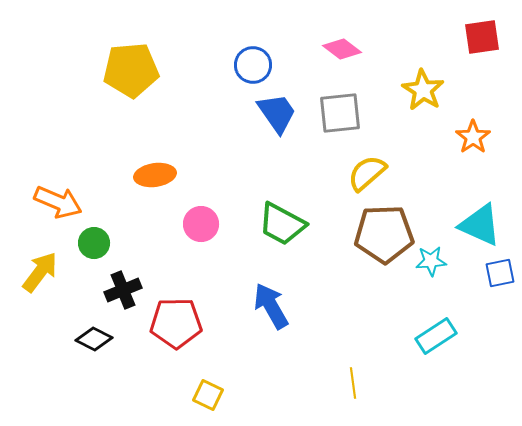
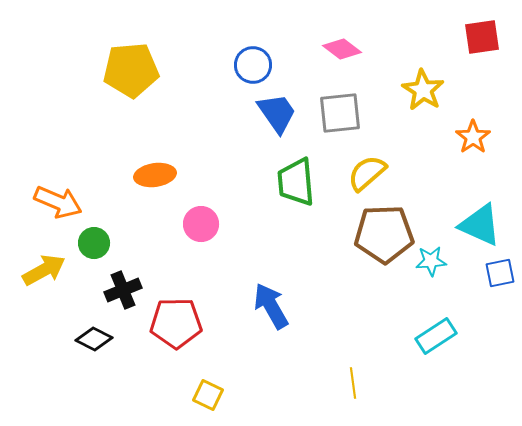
green trapezoid: moved 14 px right, 42 px up; rotated 57 degrees clockwise
yellow arrow: moved 4 px right, 2 px up; rotated 24 degrees clockwise
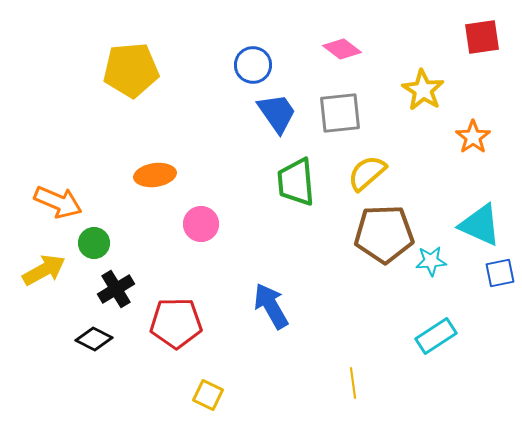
black cross: moved 7 px left, 1 px up; rotated 9 degrees counterclockwise
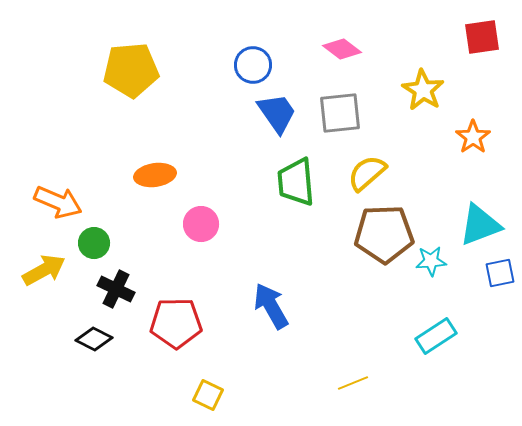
cyan triangle: rotated 45 degrees counterclockwise
black cross: rotated 33 degrees counterclockwise
yellow line: rotated 76 degrees clockwise
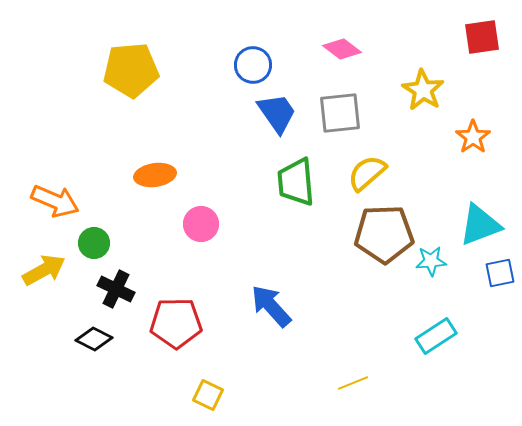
orange arrow: moved 3 px left, 1 px up
blue arrow: rotated 12 degrees counterclockwise
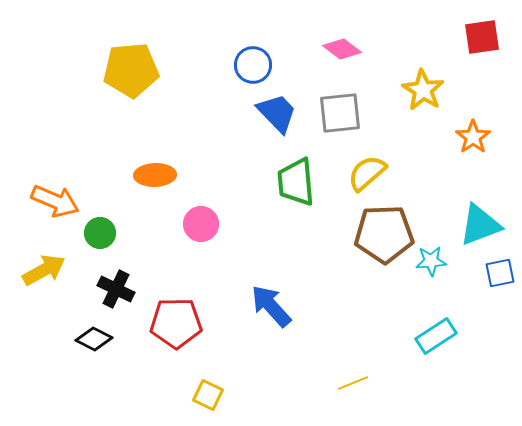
blue trapezoid: rotated 9 degrees counterclockwise
orange ellipse: rotated 6 degrees clockwise
green circle: moved 6 px right, 10 px up
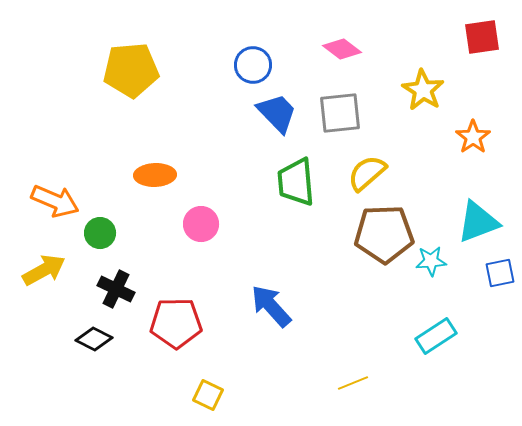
cyan triangle: moved 2 px left, 3 px up
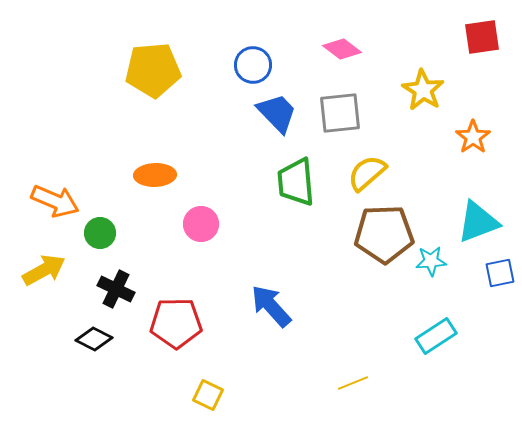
yellow pentagon: moved 22 px right
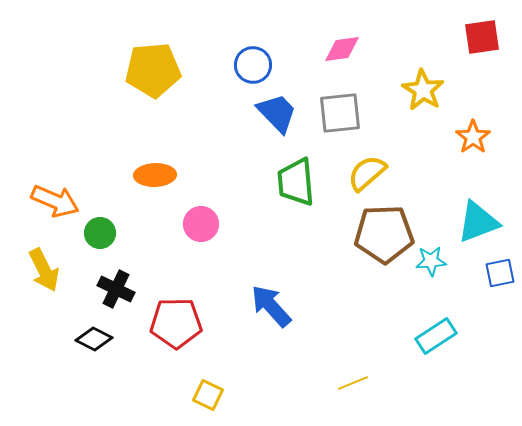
pink diamond: rotated 45 degrees counterclockwise
yellow arrow: rotated 93 degrees clockwise
